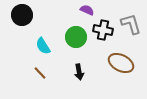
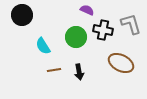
brown line: moved 14 px right, 3 px up; rotated 56 degrees counterclockwise
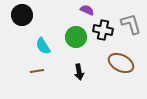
brown line: moved 17 px left, 1 px down
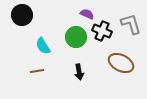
purple semicircle: moved 4 px down
black cross: moved 1 px left, 1 px down; rotated 12 degrees clockwise
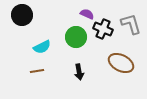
black cross: moved 1 px right, 2 px up
cyan semicircle: moved 1 px left, 1 px down; rotated 84 degrees counterclockwise
